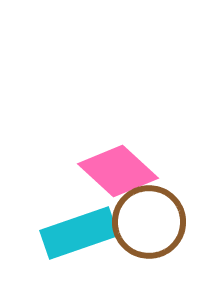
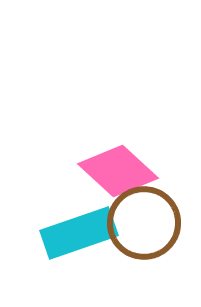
brown circle: moved 5 px left, 1 px down
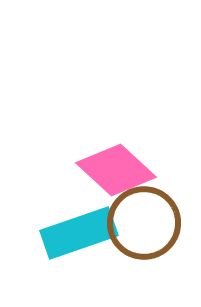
pink diamond: moved 2 px left, 1 px up
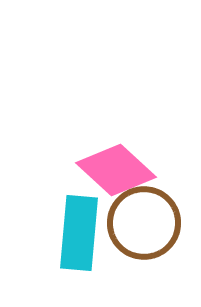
cyan rectangle: rotated 66 degrees counterclockwise
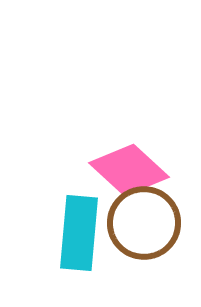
pink diamond: moved 13 px right
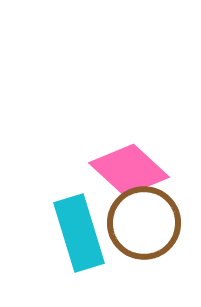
cyan rectangle: rotated 22 degrees counterclockwise
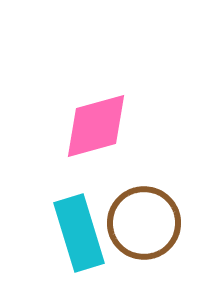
pink diamond: moved 33 px left, 44 px up; rotated 58 degrees counterclockwise
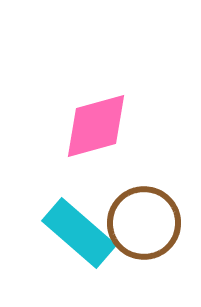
cyan rectangle: rotated 32 degrees counterclockwise
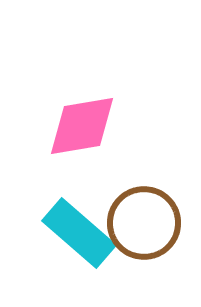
pink diamond: moved 14 px left; rotated 6 degrees clockwise
